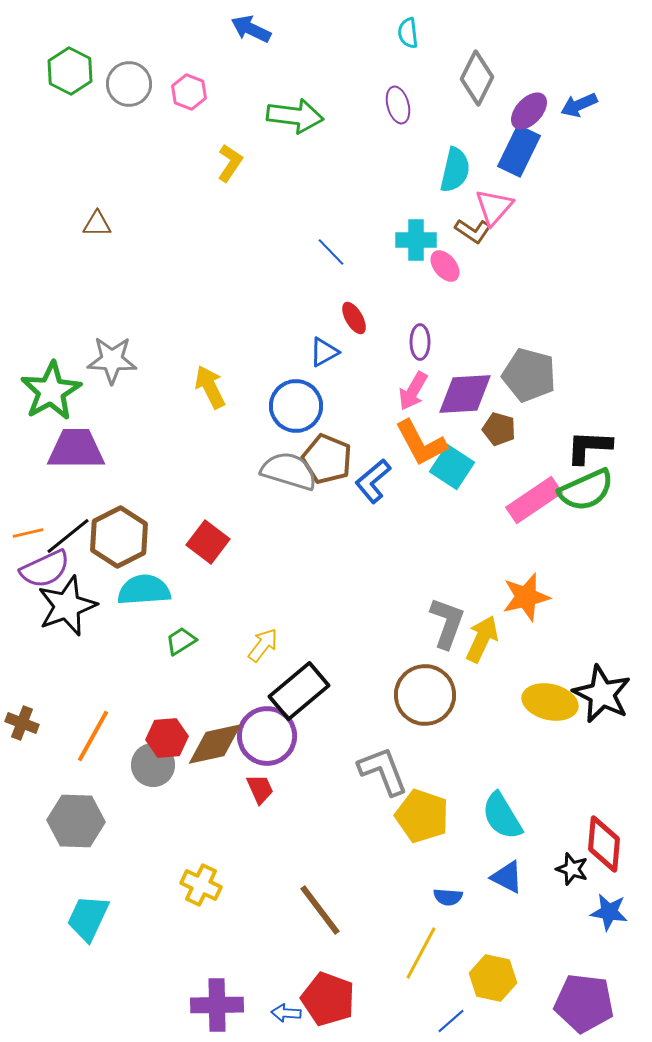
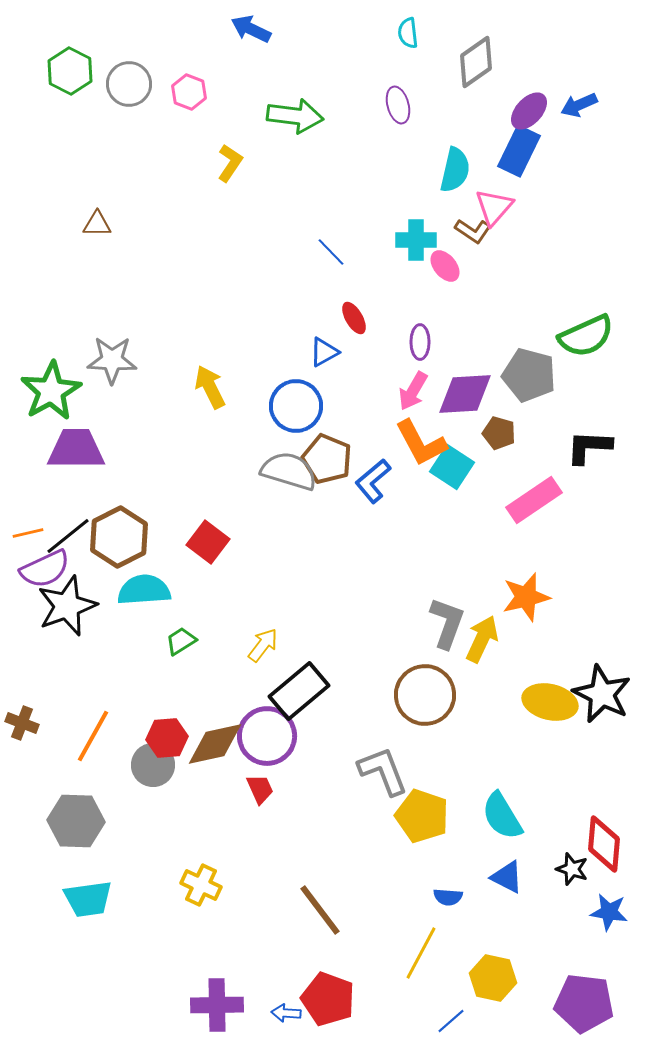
gray diamond at (477, 78): moved 1 px left, 16 px up; rotated 28 degrees clockwise
brown pentagon at (499, 429): moved 4 px down
green semicircle at (586, 490): moved 154 px up
cyan trapezoid at (88, 918): moved 19 px up; rotated 123 degrees counterclockwise
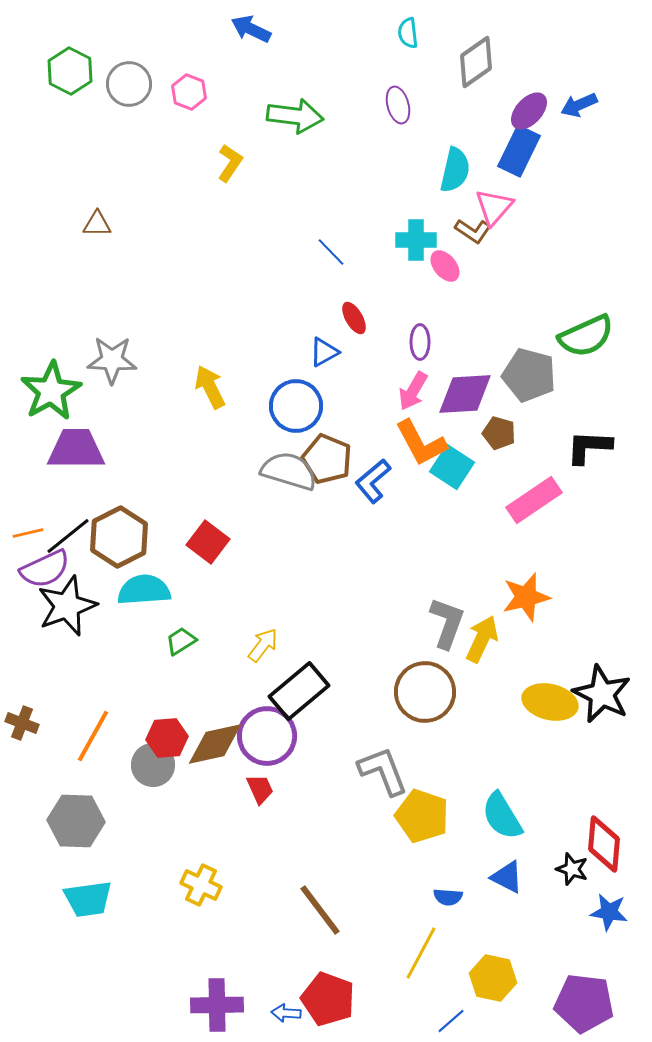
brown circle at (425, 695): moved 3 px up
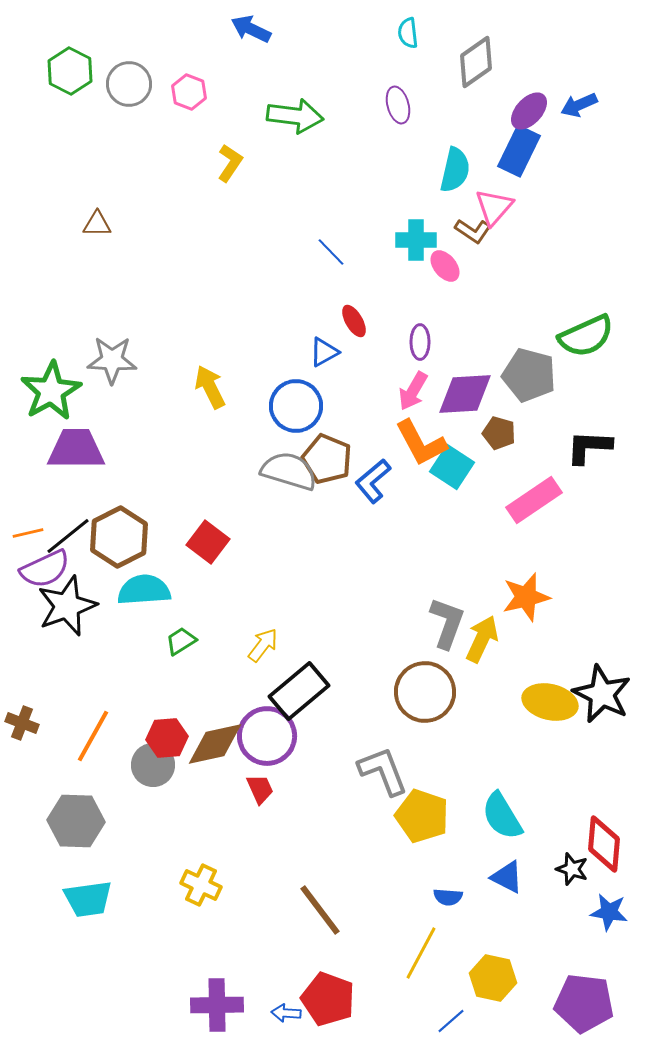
red ellipse at (354, 318): moved 3 px down
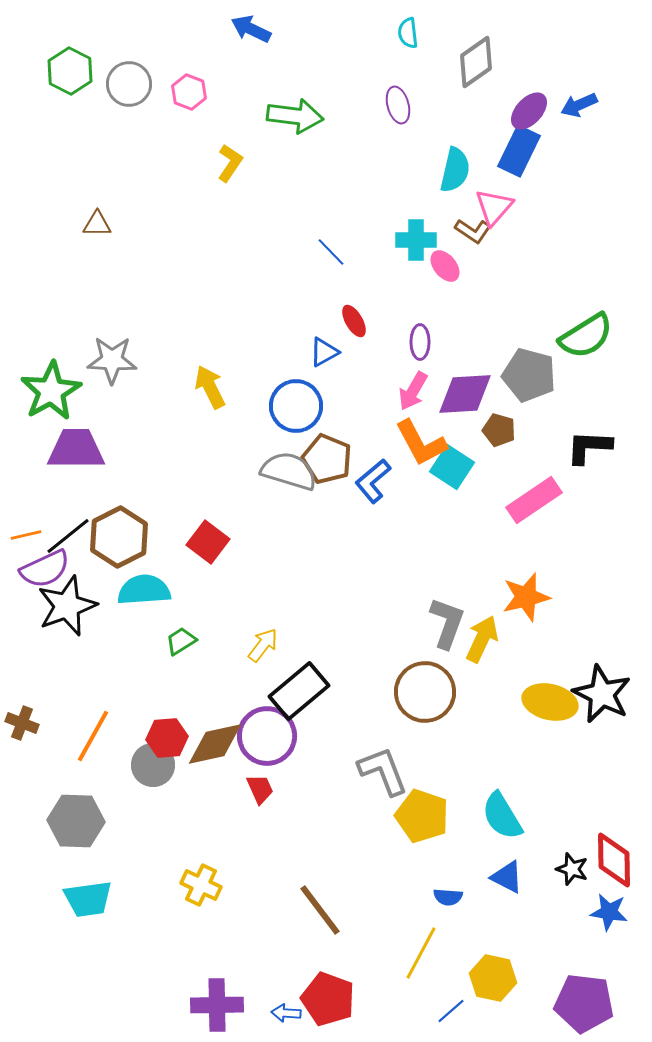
green semicircle at (586, 336): rotated 8 degrees counterclockwise
brown pentagon at (499, 433): moved 3 px up
orange line at (28, 533): moved 2 px left, 2 px down
red diamond at (604, 844): moved 10 px right, 16 px down; rotated 6 degrees counterclockwise
blue line at (451, 1021): moved 10 px up
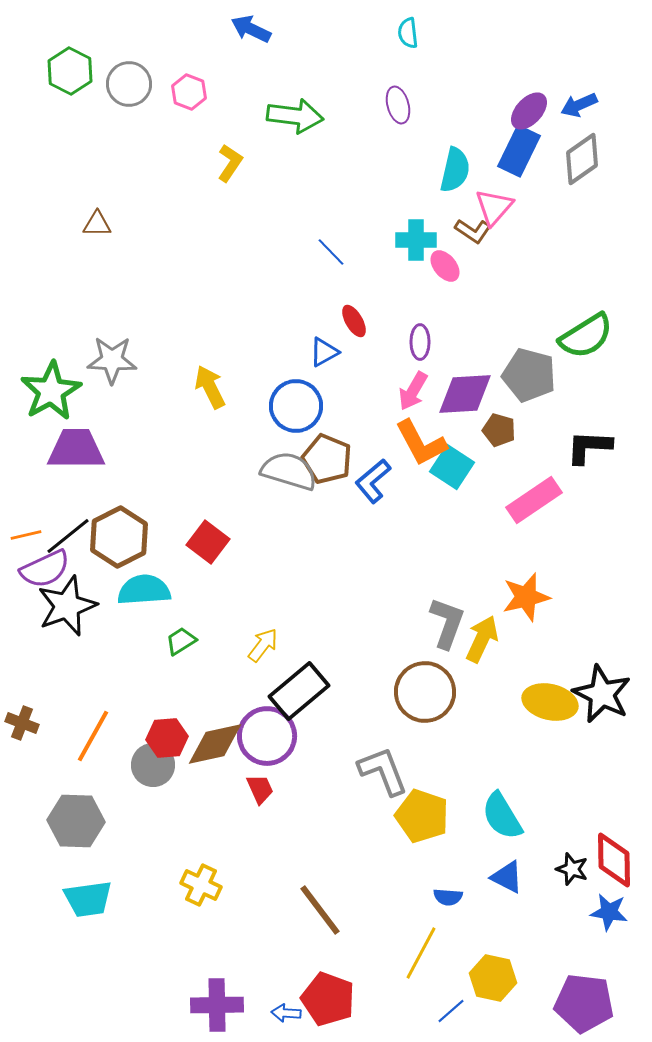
gray diamond at (476, 62): moved 106 px right, 97 px down
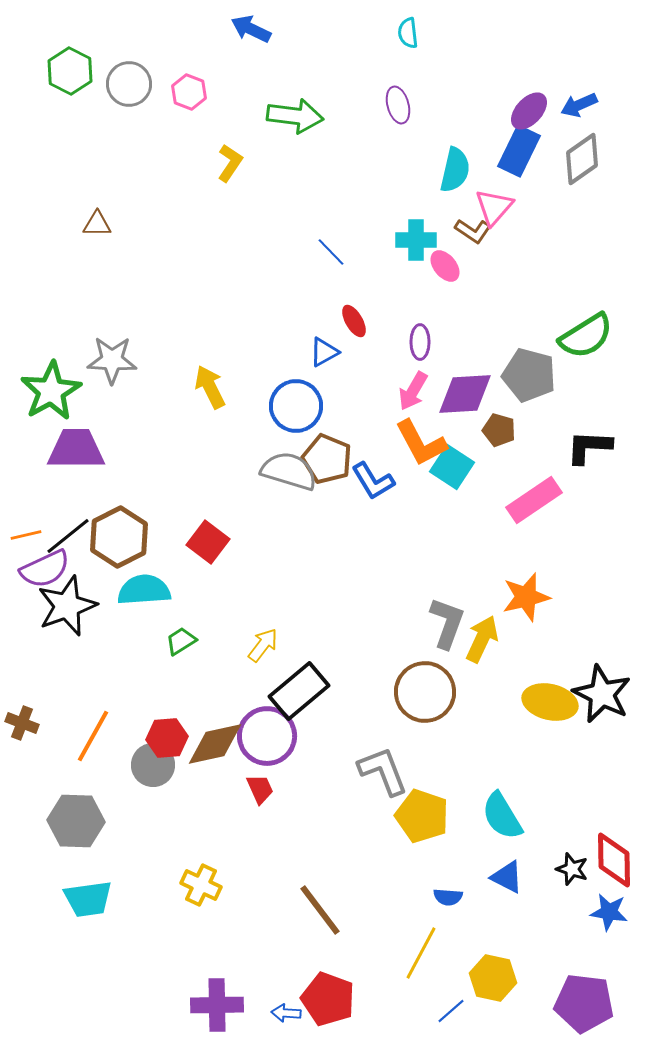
blue L-shape at (373, 481): rotated 81 degrees counterclockwise
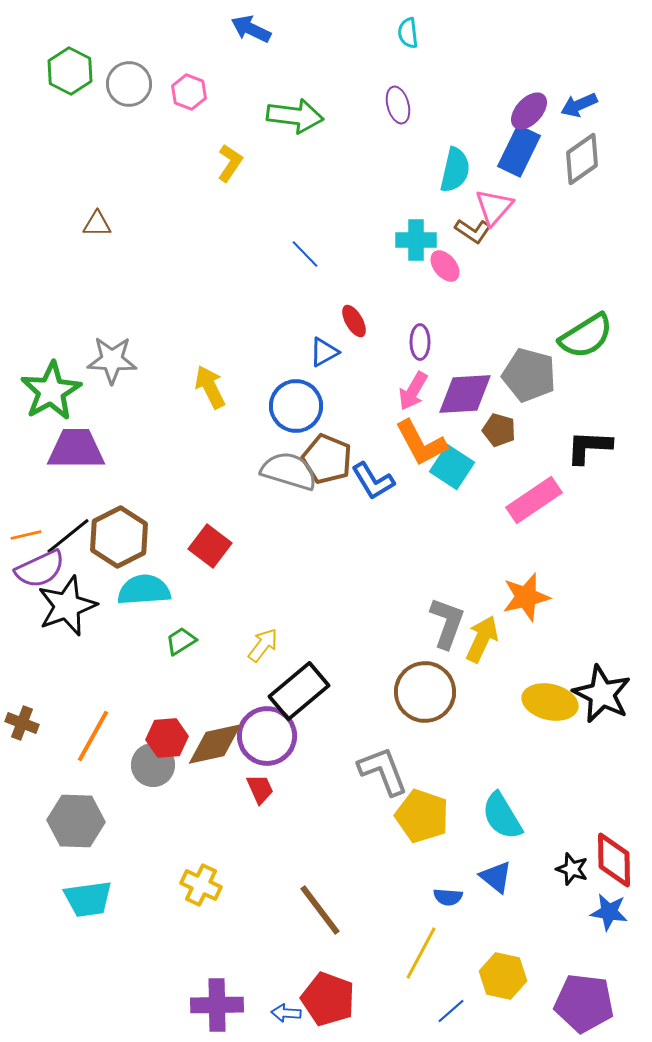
blue line at (331, 252): moved 26 px left, 2 px down
red square at (208, 542): moved 2 px right, 4 px down
purple semicircle at (45, 569): moved 5 px left
blue triangle at (507, 877): moved 11 px left; rotated 12 degrees clockwise
yellow hexagon at (493, 978): moved 10 px right, 2 px up
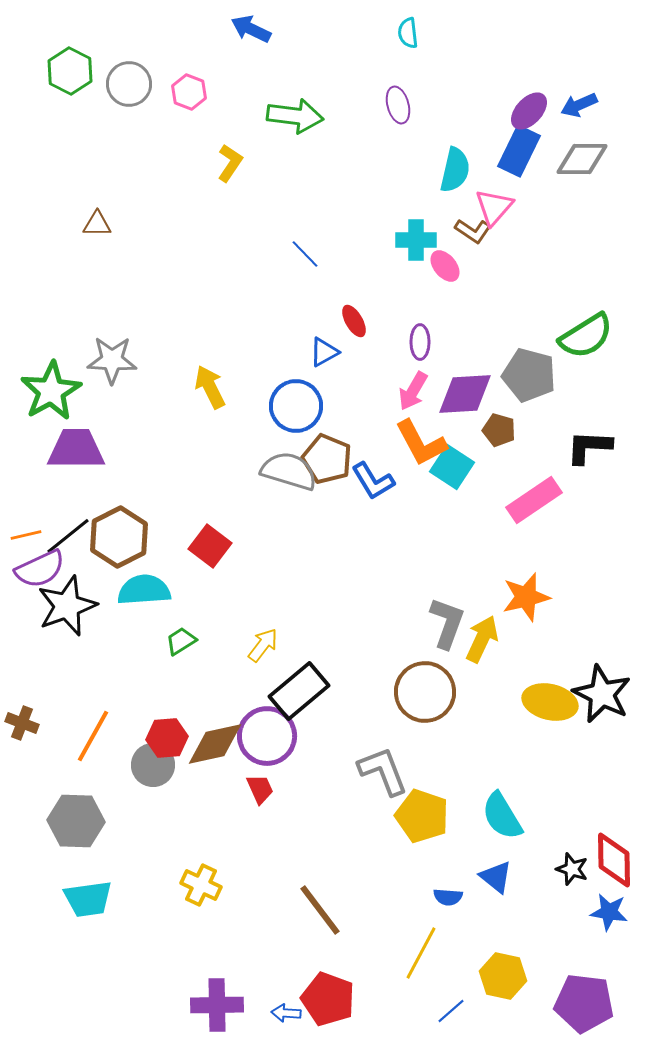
gray diamond at (582, 159): rotated 36 degrees clockwise
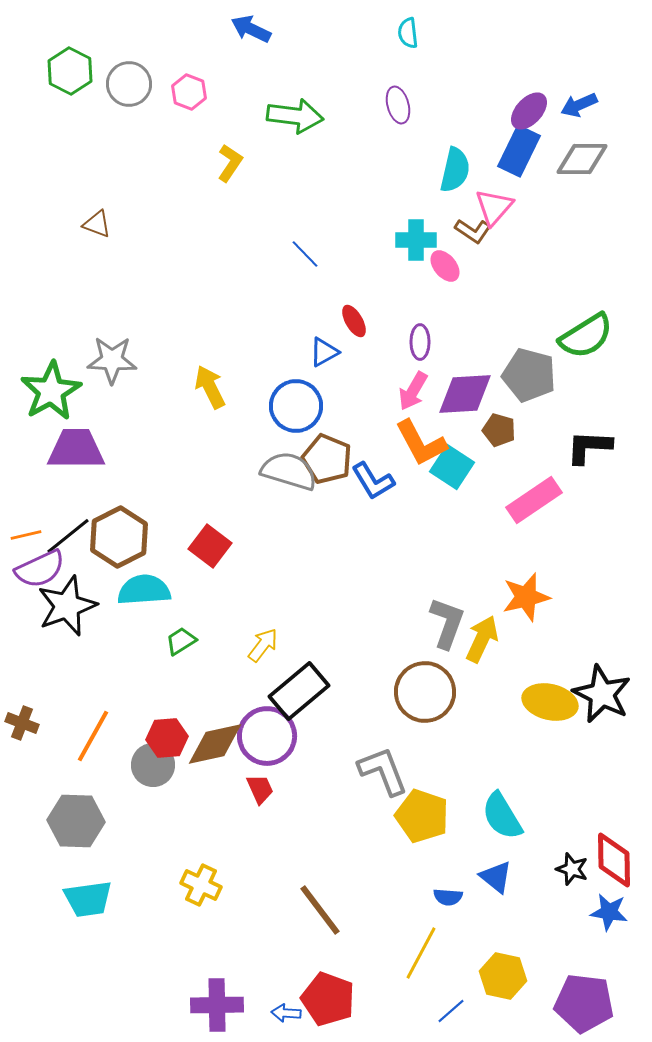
brown triangle at (97, 224): rotated 20 degrees clockwise
